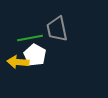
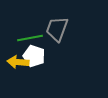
gray trapezoid: rotated 32 degrees clockwise
white pentagon: moved 1 px left, 1 px down; rotated 10 degrees counterclockwise
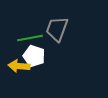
yellow arrow: moved 1 px right, 4 px down
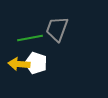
white pentagon: moved 2 px right, 7 px down
yellow arrow: moved 2 px up
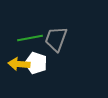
gray trapezoid: moved 1 px left, 10 px down
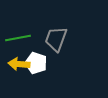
green line: moved 12 px left
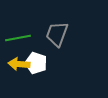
gray trapezoid: moved 1 px right, 5 px up
